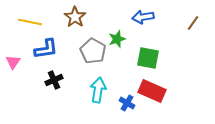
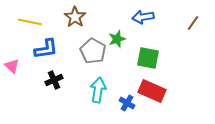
pink triangle: moved 1 px left, 4 px down; rotated 21 degrees counterclockwise
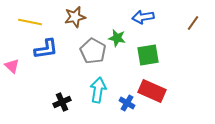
brown star: rotated 25 degrees clockwise
green star: moved 1 px up; rotated 30 degrees clockwise
green square: moved 3 px up; rotated 20 degrees counterclockwise
black cross: moved 8 px right, 22 px down
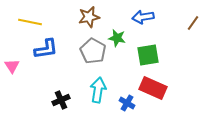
brown star: moved 14 px right
pink triangle: rotated 14 degrees clockwise
red rectangle: moved 1 px right, 3 px up
black cross: moved 1 px left, 2 px up
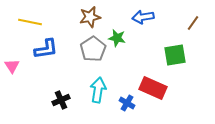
brown star: moved 1 px right
gray pentagon: moved 2 px up; rotated 10 degrees clockwise
green square: moved 27 px right
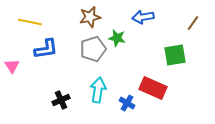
gray pentagon: rotated 15 degrees clockwise
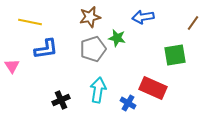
blue cross: moved 1 px right
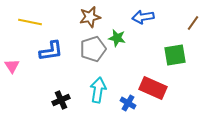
blue L-shape: moved 5 px right, 2 px down
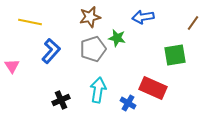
blue L-shape: rotated 40 degrees counterclockwise
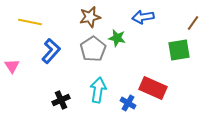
gray pentagon: rotated 15 degrees counterclockwise
green square: moved 4 px right, 5 px up
